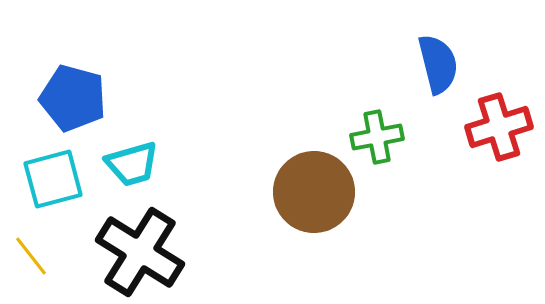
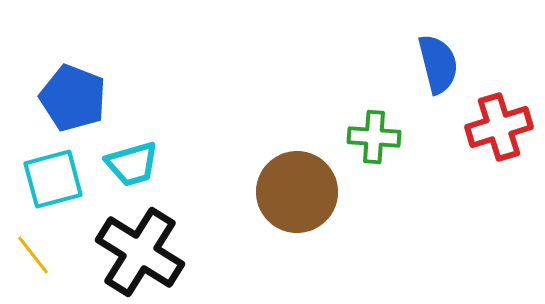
blue pentagon: rotated 6 degrees clockwise
green cross: moved 3 px left; rotated 15 degrees clockwise
brown circle: moved 17 px left
yellow line: moved 2 px right, 1 px up
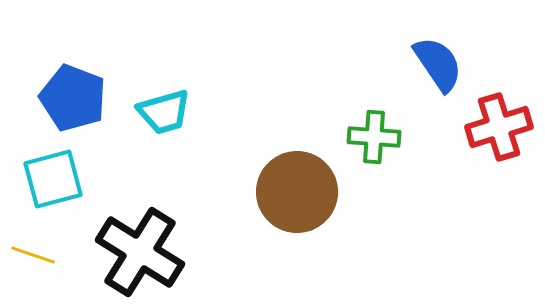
blue semicircle: rotated 20 degrees counterclockwise
cyan trapezoid: moved 32 px right, 52 px up
yellow line: rotated 33 degrees counterclockwise
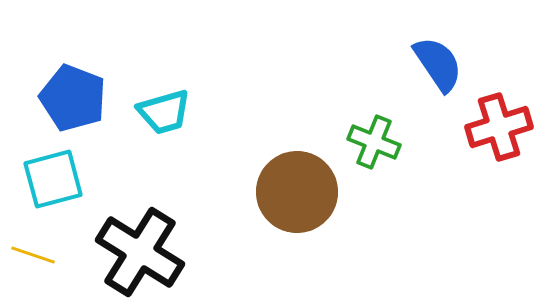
green cross: moved 5 px down; rotated 18 degrees clockwise
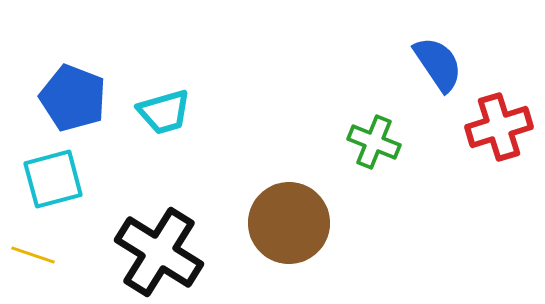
brown circle: moved 8 px left, 31 px down
black cross: moved 19 px right
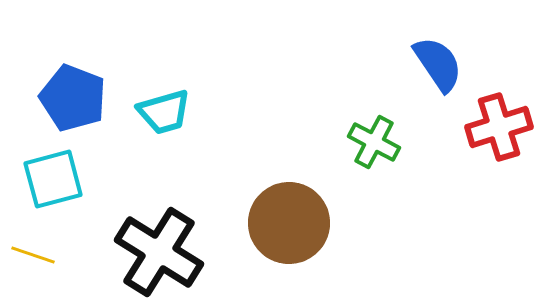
green cross: rotated 6 degrees clockwise
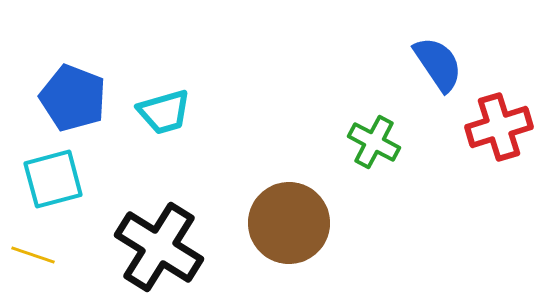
black cross: moved 5 px up
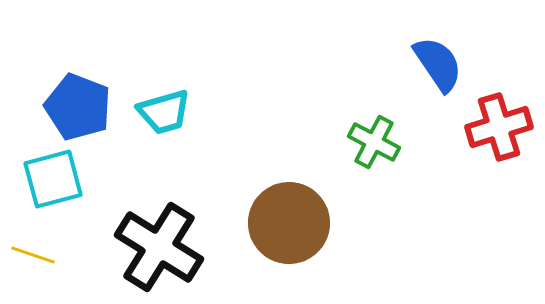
blue pentagon: moved 5 px right, 9 px down
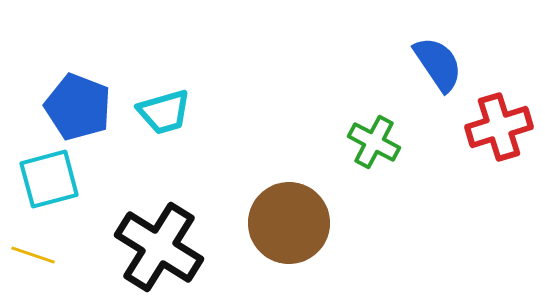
cyan square: moved 4 px left
